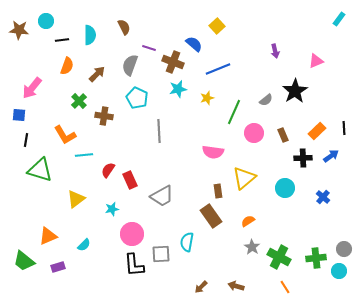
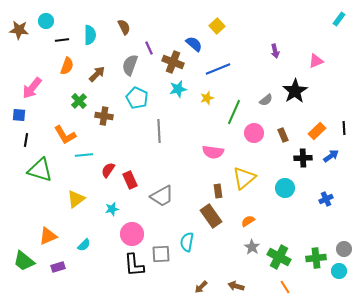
purple line at (149, 48): rotated 48 degrees clockwise
blue cross at (323, 197): moved 3 px right, 2 px down; rotated 24 degrees clockwise
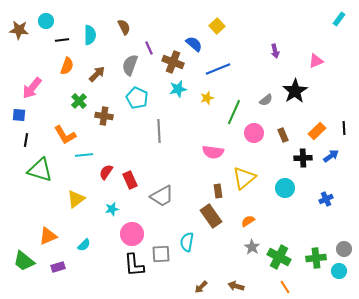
red semicircle at (108, 170): moved 2 px left, 2 px down
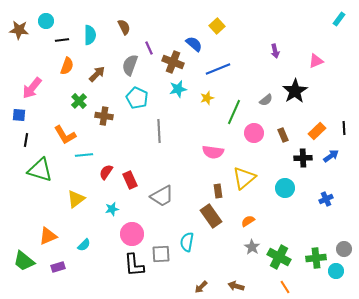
cyan circle at (339, 271): moved 3 px left
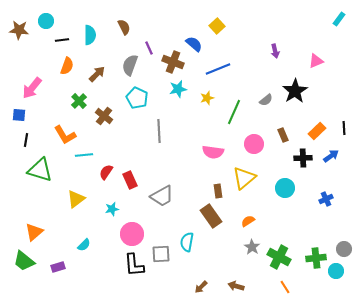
brown cross at (104, 116): rotated 30 degrees clockwise
pink circle at (254, 133): moved 11 px down
orange triangle at (48, 236): moved 14 px left, 4 px up; rotated 18 degrees counterclockwise
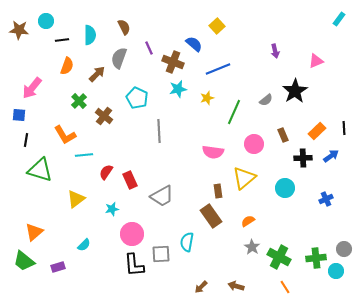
gray semicircle at (130, 65): moved 11 px left, 7 px up
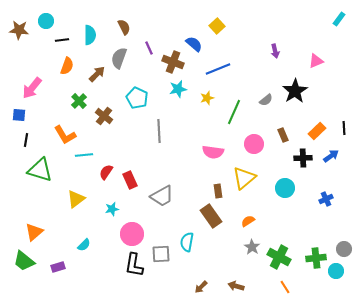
black L-shape at (134, 265): rotated 15 degrees clockwise
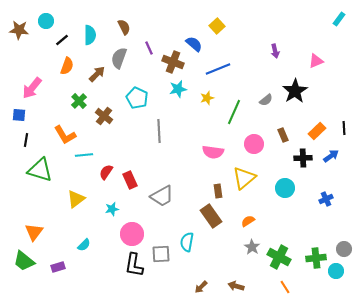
black line at (62, 40): rotated 32 degrees counterclockwise
orange triangle at (34, 232): rotated 12 degrees counterclockwise
